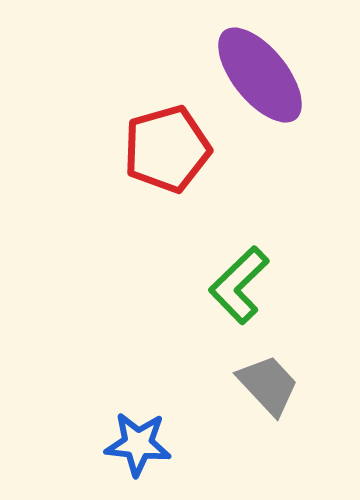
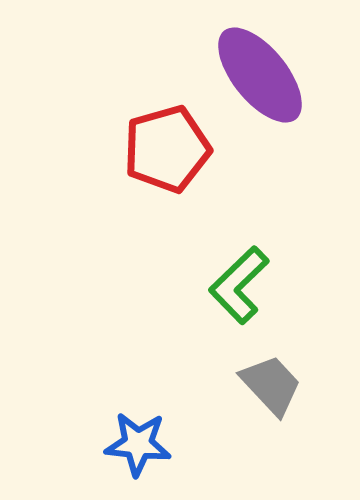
gray trapezoid: moved 3 px right
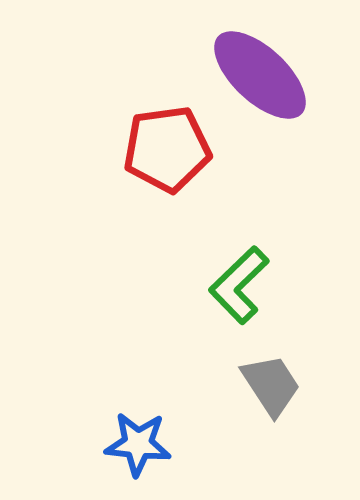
purple ellipse: rotated 8 degrees counterclockwise
red pentagon: rotated 8 degrees clockwise
gray trapezoid: rotated 10 degrees clockwise
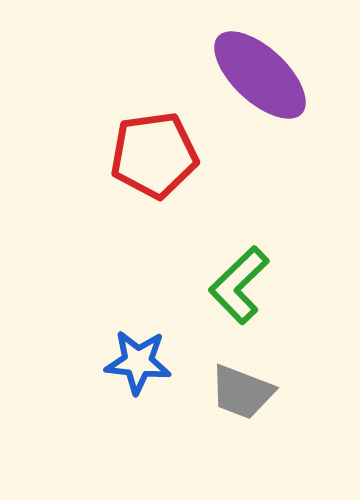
red pentagon: moved 13 px left, 6 px down
gray trapezoid: moved 29 px left, 7 px down; rotated 144 degrees clockwise
blue star: moved 82 px up
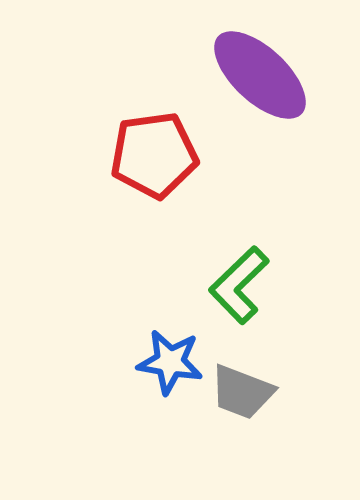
blue star: moved 32 px right; rotated 4 degrees clockwise
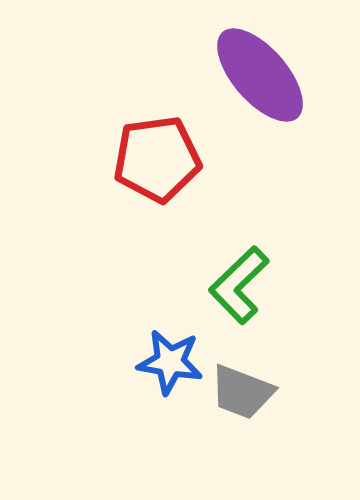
purple ellipse: rotated 6 degrees clockwise
red pentagon: moved 3 px right, 4 px down
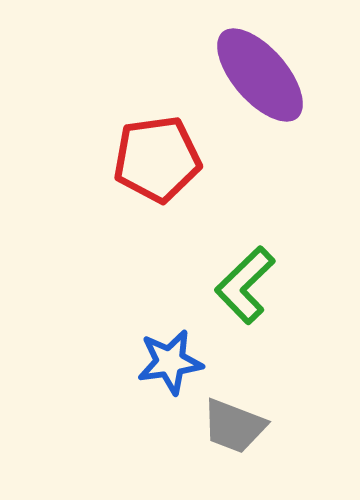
green L-shape: moved 6 px right
blue star: rotated 18 degrees counterclockwise
gray trapezoid: moved 8 px left, 34 px down
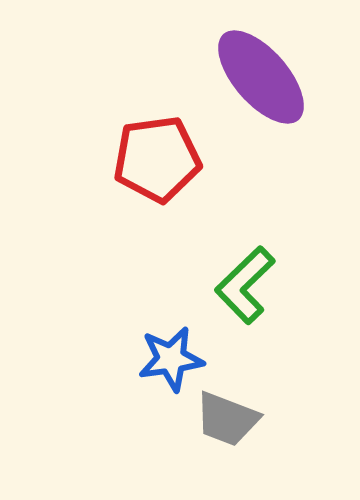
purple ellipse: moved 1 px right, 2 px down
blue star: moved 1 px right, 3 px up
gray trapezoid: moved 7 px left, 7 px up
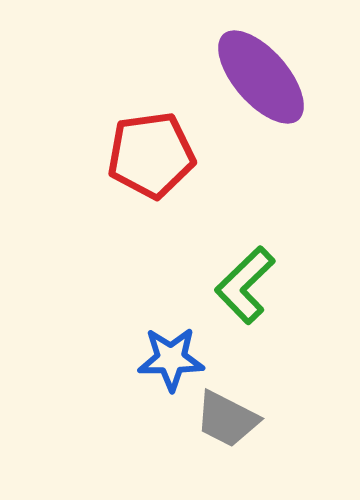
red pentagon: moved 6 px left, 4 px up
blue star: rotated 8 degrees clockwise
gray trapezoid: rotated 6 degrees clockwise
